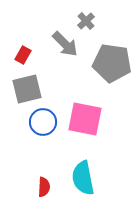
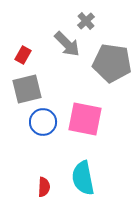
gray arrow: moved 2 px right
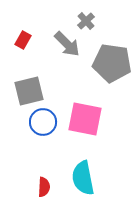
red rectangle: moved 15 px up
gray square: moved 2 px right, 2 px down
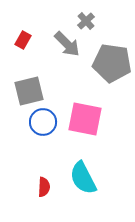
cyan semicircle: rotated 16 degrees counterclockwise
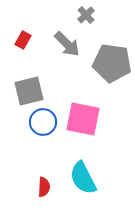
gray cross: moved 6 px up
pink square: moved 2 px left
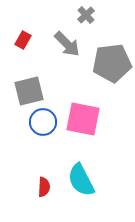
gray pentagon: rotated 15 degrees counterclockwise
cyan semicircle: moved 2 px left, 2 px down
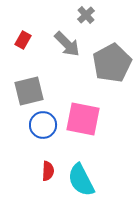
gray pentagon: rotated 21 degrees counterclockwise
blue circle: moved 3 px down
red semicircle: moved 4 px right, 16 px up
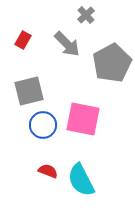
red semicircle: rotated 72 degrees counterclockwise
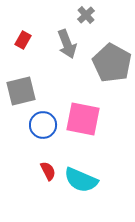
gray arrow: rotated 24 degrees clockwise
gray pentagon: rotated 15 degrees counterclockwise
gray square: moved 8 px left
red semicircle: rotated 42 degrees clockwise
cyan semicircle: rotated 40 degrees counterclockwise
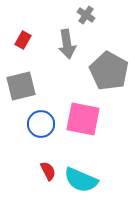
gray cross: rotated 12 degrees counterclockwise
gray arrow: rotated 12 degrees clockwise
gray pentagon: moved 3 px left, 8 px down
gray square: moved 5 px up
blue circle: moved 2 px left, 1 px up
